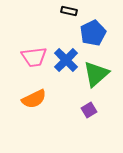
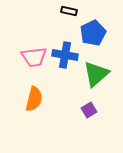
blue cross: moved 1 px left, 5 px up; rotated 35 degrees counterclockwise
orange semicircle: rotated 50 degrees counterclockwise
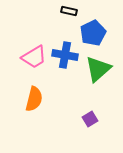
pink trapezoid: rotated 24 degrees counterclockwise
green triangle: moved 2 px right, 5 px up
purple square: moved 1 px right, 9 px down
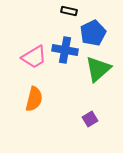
blue cross: moved 5 px up
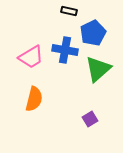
pink trapezoid: moved 3 px left
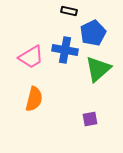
purple square: rotated 21 degrees clockwise
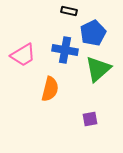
pink trapezoid: moved 8 px left, 2 px up
orange semicircle: moved 16 px right, 10 px up
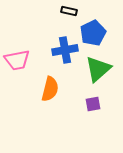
blue cross: rotated 20 degrees counterclockwise
pink trapezoid: moved 6 px left, 5 px down; rotated 20 degrees clockwise
purple square: moved 3 px right, 15 px up
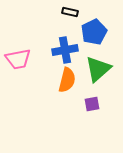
black rectangle: moved 1 px right, 1 px down
blue pentagon: moved 1 px right, 1 px up
pink trapezoid: moved 1 px right, 1 px up
orange semicircle: moved 17 px right, 9 px up
purple square: moved 1 px left
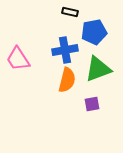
blue pentagon: rotated 15 degrees clockwise
pink trapezoid: rotated 68 degrees clockwise
green triangle: rotated 20 degrees clockwise
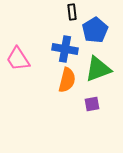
black rectangle: moved 2 px right; rotated 70 degrees clockwise
blue pentagon: moved 1 px right, 2 px up; rotated 20 degrees counterclockwise
blue cross: moved 1 px up; rotated 20 degrees clockwise
